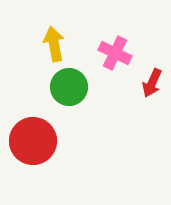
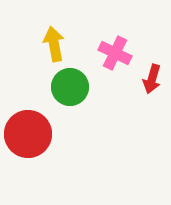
red arrow: moved 4 px up; rotated 8 degrees counterclockwise
green circle: moved 1 px right
red circle: moved 5 px left, 7 px up
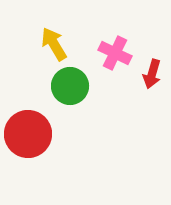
yellow arrow: rotated 20 degrees counterclockwise
red arrow: moved 5 px up
green circle: moved 1 px up
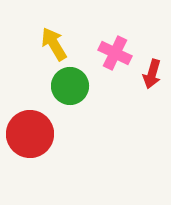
red circle: moved 2 px right
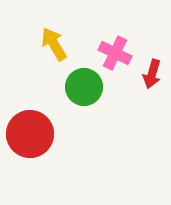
green circle: moved 14 px right, 1 px down
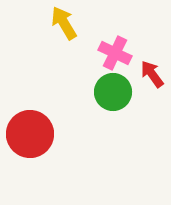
yellow arrow: moved 10 px right, 21 px up
red arrow: rotated 128 degrees clockwise
green circle: moved 29 px right, 5 px down
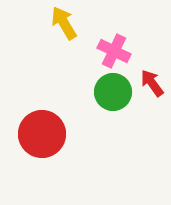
pink cross: moved 1 px left, 2 px up
red arrow: moved 9 px down
red circle: moved 12 px right
